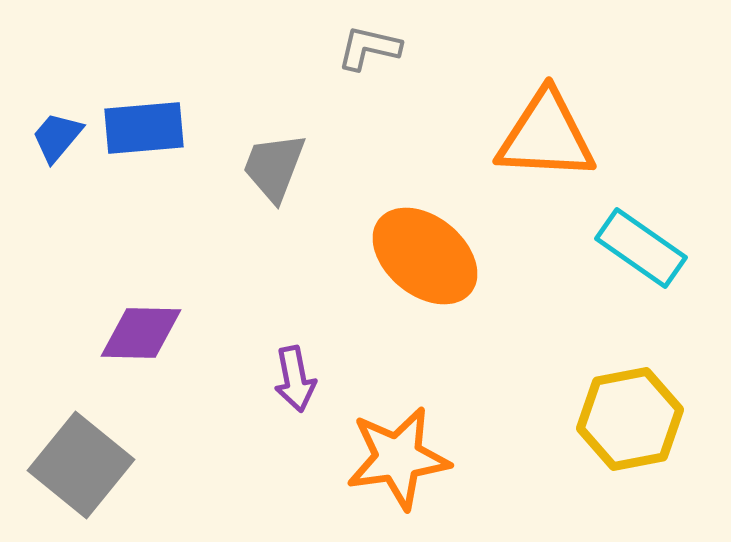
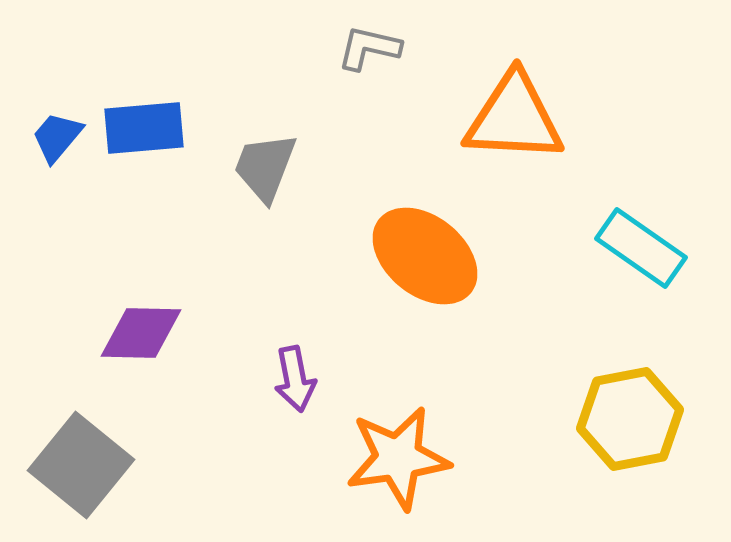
orange triangle: moved 32 px left, 18 px up
gray trapezoid: moved 9 px left
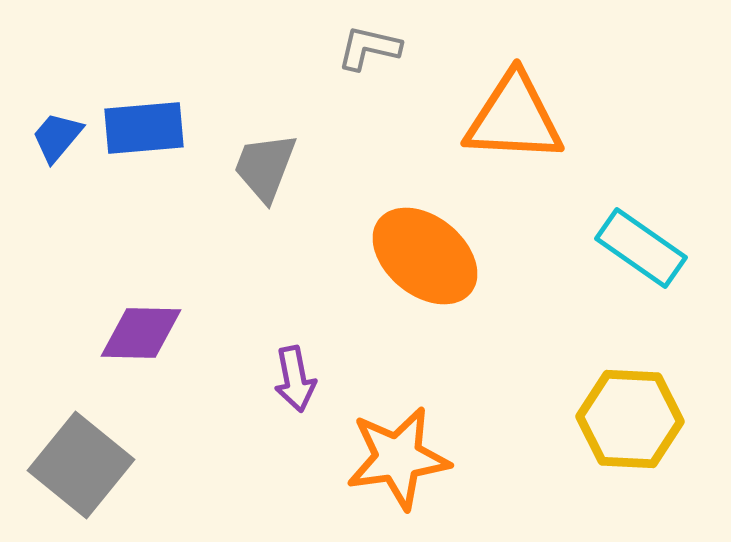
yellow hexagon: rotated 14 degrees clockwise
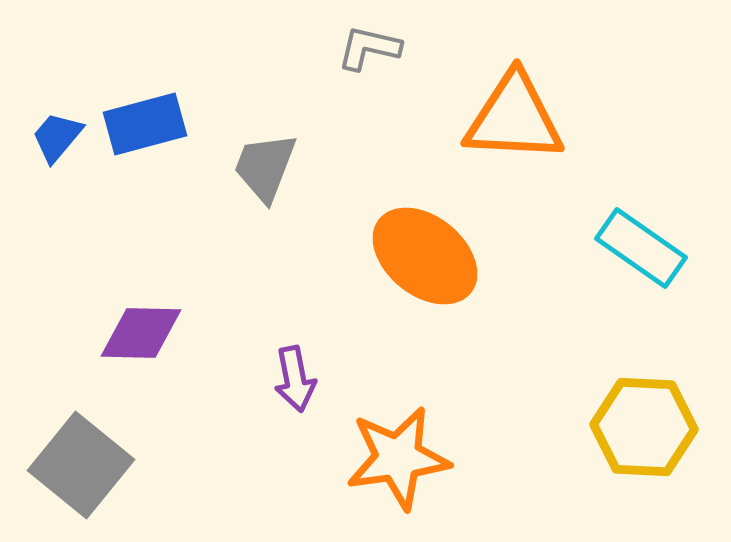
blue rectangle: moved 1 px right, 4 px up; rotated 10 degrees counterclockwise
yellow hexagon: moved 14 px right, 8 px down
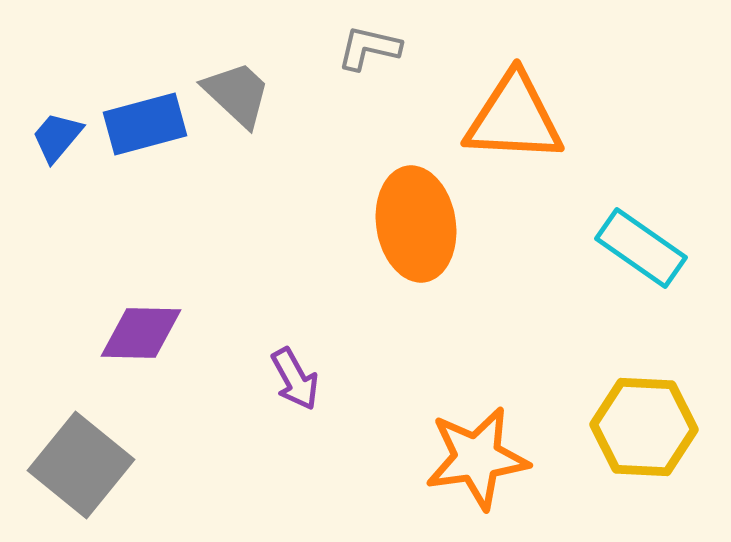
gray trapezoid: moved 28 px left, 73 px up; rotated 112 degrees clockwise
orange ellipse: moved 9 px left, 32 px up; rotated 42 degrees clockwise
purple arrow: rotated 18 degrees counterclockwise
orange star: moved 79 px right
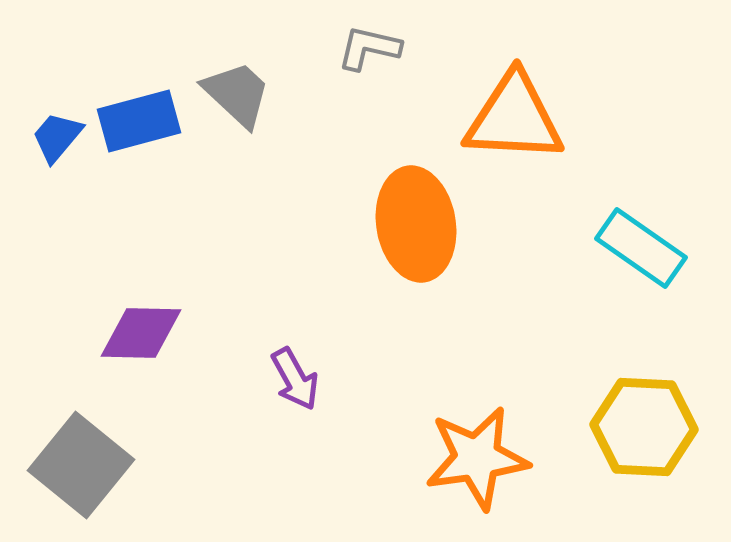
blue rectangle: moved 6 px left, 3 px up
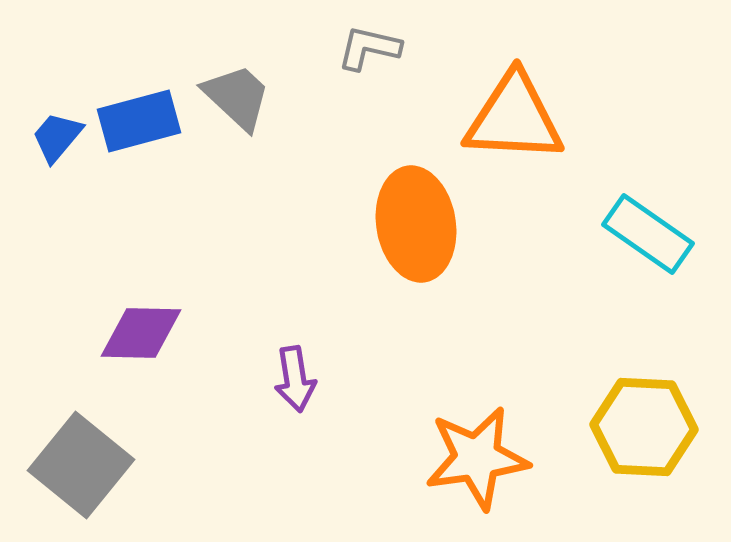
gray trapezoid: moved 3 px down
cyan rectangle: moved 7 px right, 14 px up
purple arrow: rotated 20 degrees clockwise
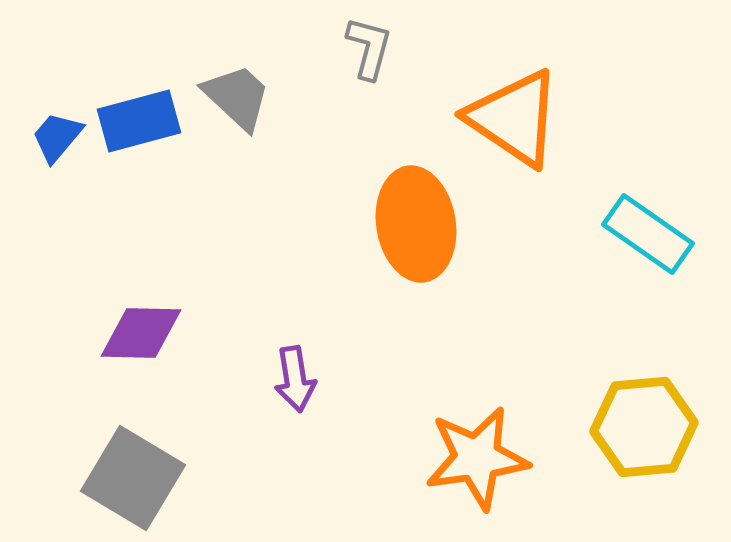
gray L-shape: rotated 92 degrees clockwise
orange triangle: rotated 31 degrees clockwise
yellow hexagon: rotated 8 degrees counterclockwise
gray square: moved 52 px right, 13 px down; rotated 8 degrees counterclockwise
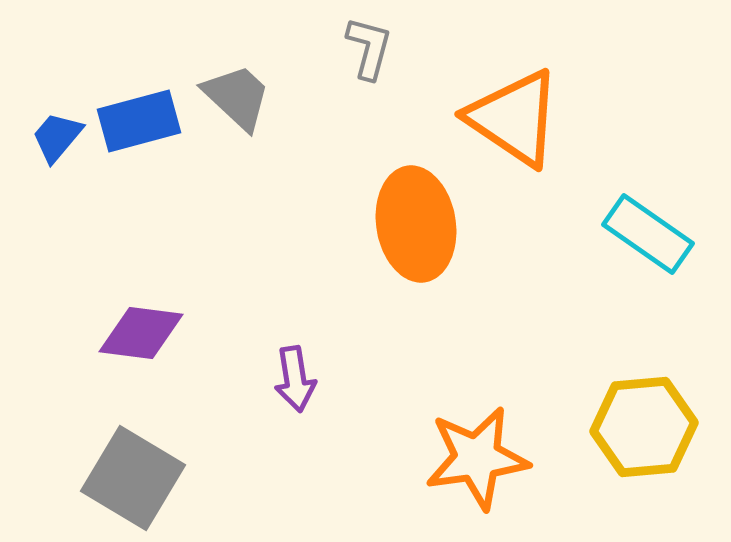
purple diamond: rotated 6 degrees clockwise
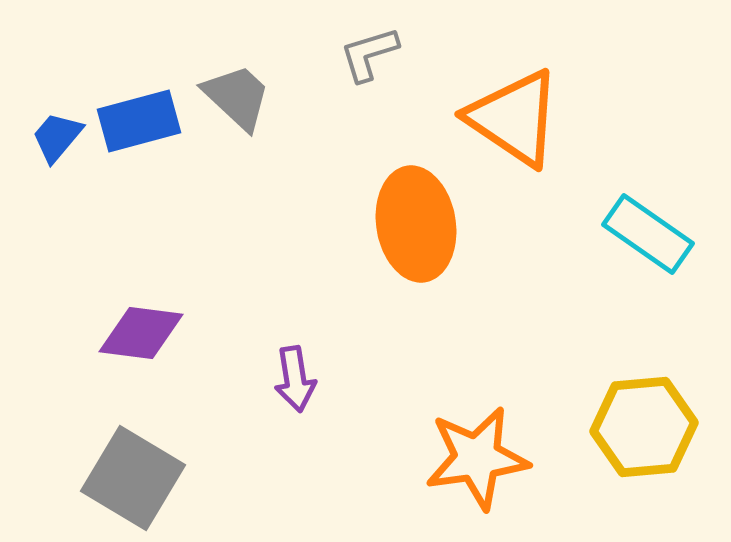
gray L-shape: moved 6 px down; rotated 122 degrees counterclockwise
